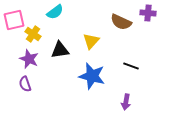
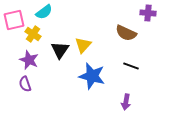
cyan semicircle: moved 11 px left
brown semicircle: moved 5 px right, 11 px down
yellow triangle: moved 8 px left, 4 px down
black triangle: rotated 48 degrees counterclockwise
purple star: moved 1 px down
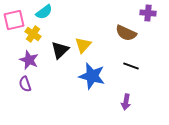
black triangle: rotated 12 degrees clockwise
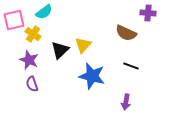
purple semicircle: moved 7 px right
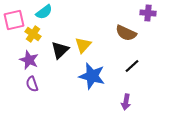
black line: moved 1 px right; rotated 63 degrees counterclockwise
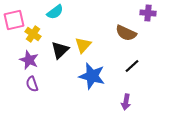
cyan semicircle: moved 11 px right
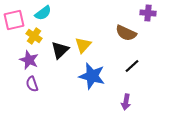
cyan semicircle: moved 12 px left, 1 px down
yellow cross: moved 1 px right, 2 px down
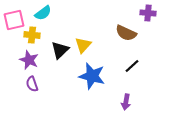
yellow cross: moved 2 px left, 1 px up; rotated 28 degrees counterclockwise
